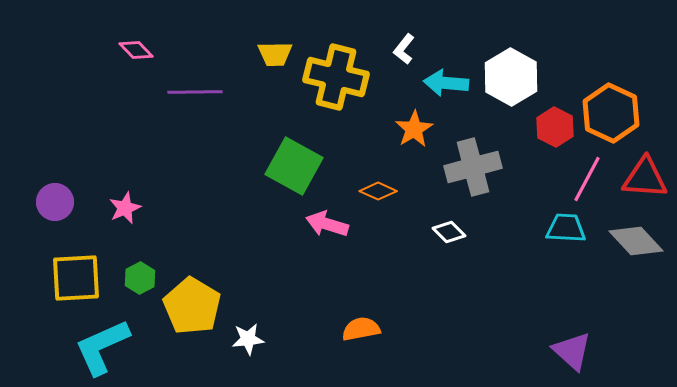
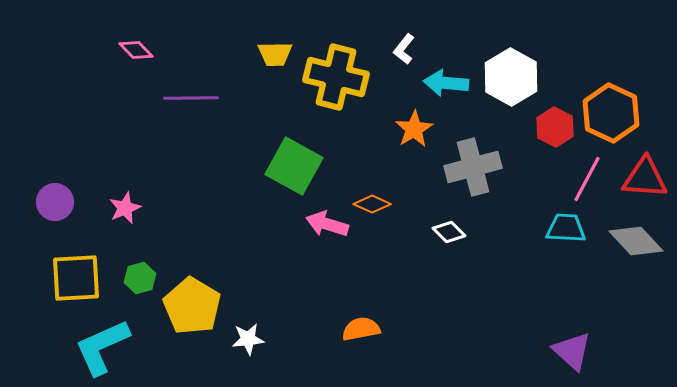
purple line: moved 4 px left, 6 px down
orange diamond: moved 6 px left, 13 px down
green hexagon: rotated 12 degrees clockwise
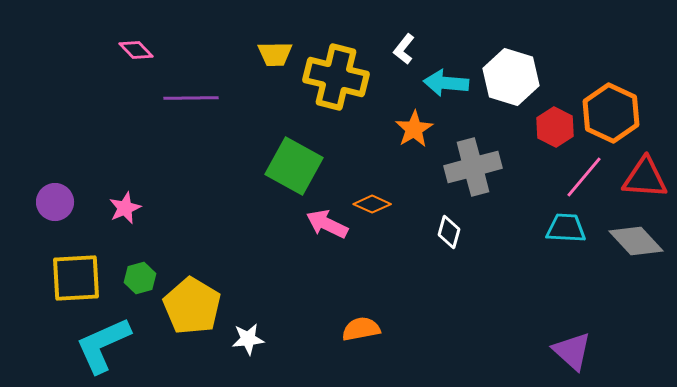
white hexagon: rotated 12 degrees counterclockwise
pink line: moved 3 px left, 2 px up; rotated 12 degrees clockwise
pink arrow: rotated 9 degrees clockwise
white diamond: rotated 60 degrees clockwise
cyan L-shape: moved 1 px right, 2 px up
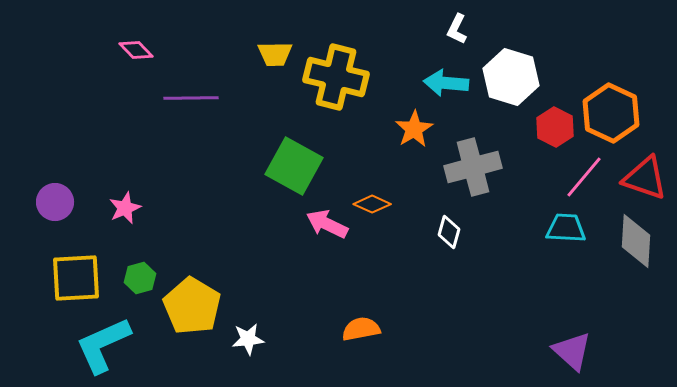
white L-shape: moved 53 px right, 20 px up; rotated 12 degrees counterclockwise
red triangle: rotated 15 degrees clockwise
gray diamond: rotated 46 degrees clockwise
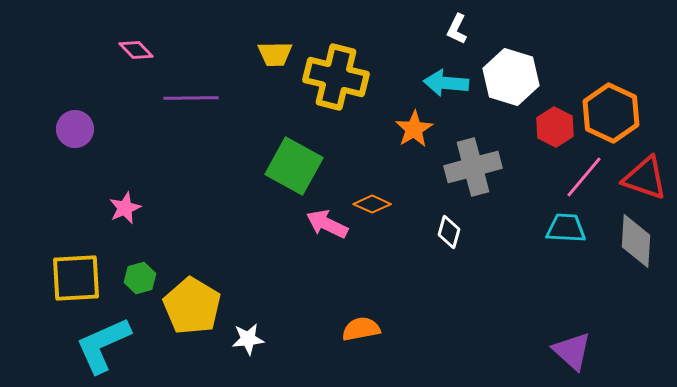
purple circle: moved 20 px right, 73 px up
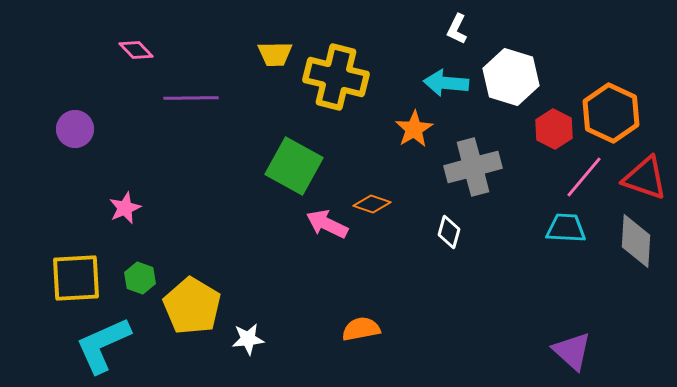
red hexagon: moved 1 px left, 2 px down
orange diamond: rotated 6 degrees counterclockwise
green hexagon: rotated 24 degrees counterclockwise
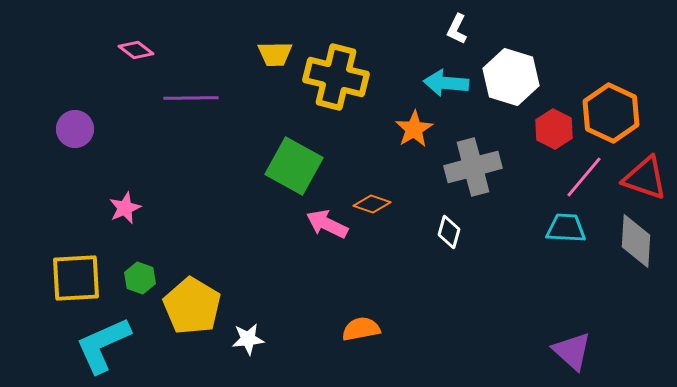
pink diamond: rotated 8 degrees counterclockwise
